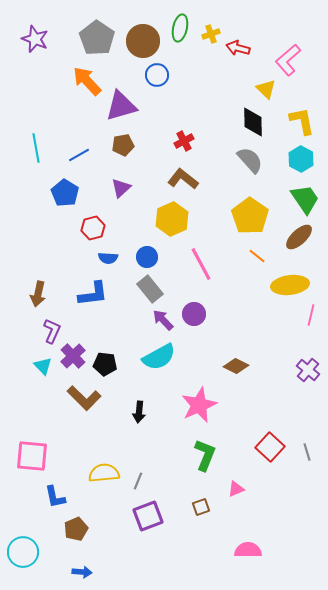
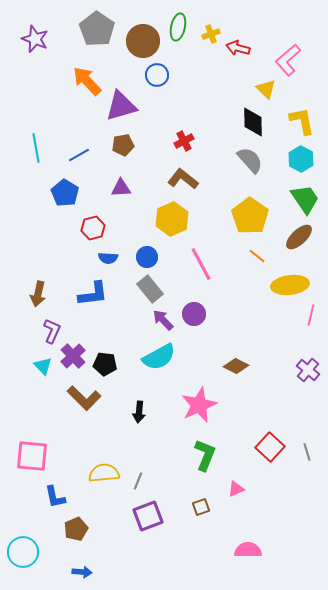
green ellipse at (180, 28): moved 2 px left, 1 px up
gray pentagon at (97, 38): moved 9 px up
purple triangle at (121, 188): rotated 40 degrees clockwise
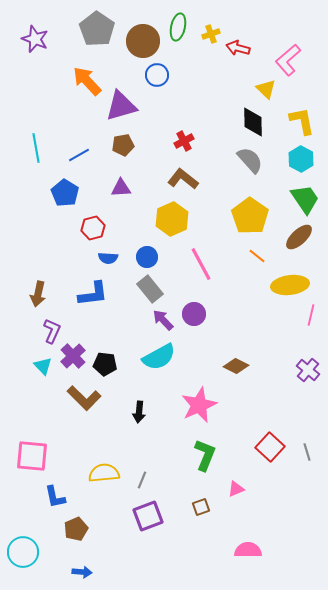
gray line at (138, 481): moved 4 px right, 1 px up
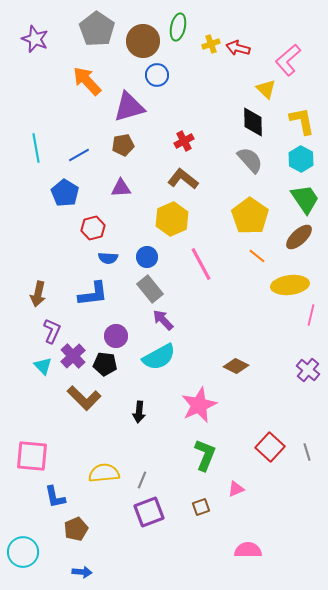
yellow cross at (211, 34): moved 10 px down
purple triangle at (121, 106): moved 8 px right, 1 px down
purple circle at (194, 314): moved 78 px left, 22 px down
purple square at (148, 516): moved 1 px right, 4 px up
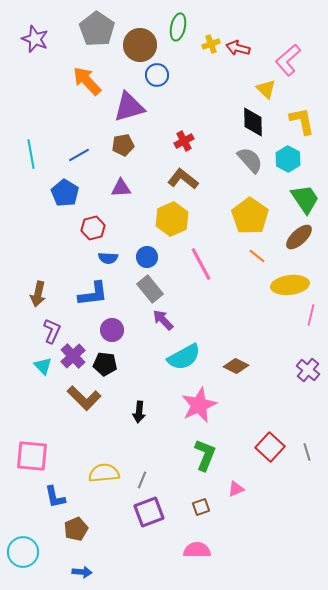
brown circle at (143, 41): moved 3 px left, 4 px down
cyan line at (36, 148): moved 5 px left, 6 px down
cyan hexagon at (301, 159): moved 13 px left
purple circle at (116, 336): moved 4 px left, 6 px up
cyan semicircle at (159, 357): moved 25 px right
pink semicircle at (248, 550): moved 51 px left
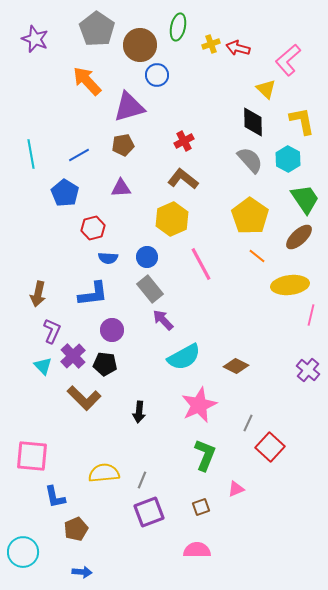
gray line at (307, 452): moved 59 px left, 29 px up; rotated 42 degrees clockwise
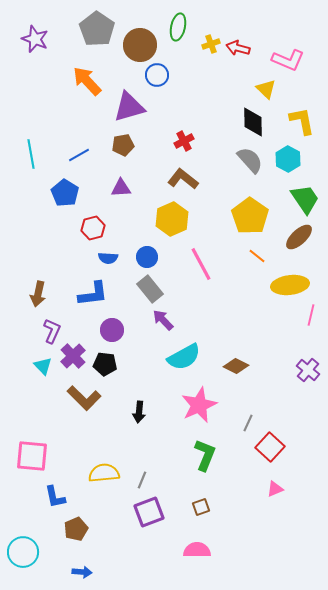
pink L-shape at (288, 60): rotated 116 degrees counterclockwise
pink triangle at (236, 489): moved 39 px right
